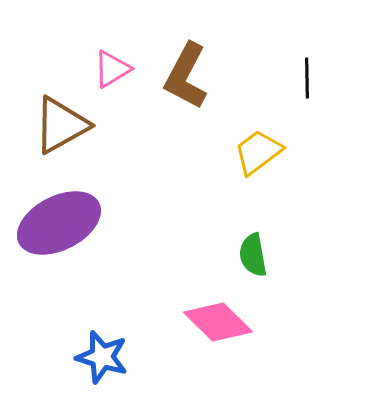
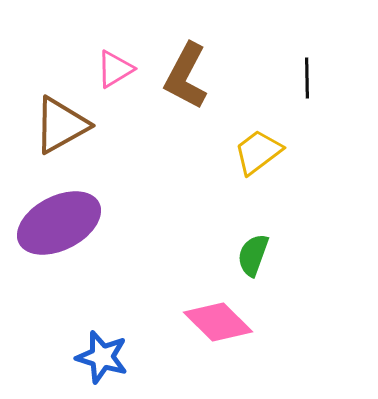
pink triangle: moved 3 px right
green semicircle: rotated 30 degrees clockwise
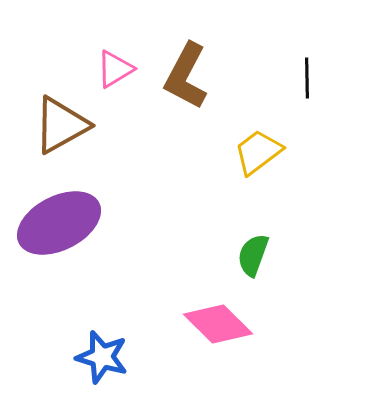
pink diamond: moved 2 px down
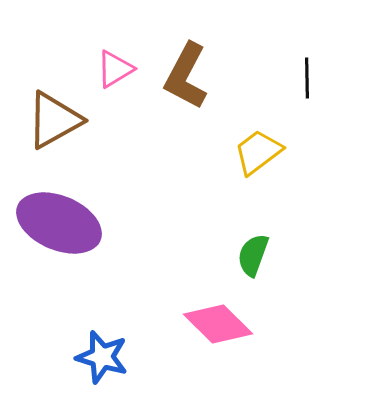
brown triangle: moved 7 px left, 5 px up
purple ellipse: rotated 50 degrees clockwise
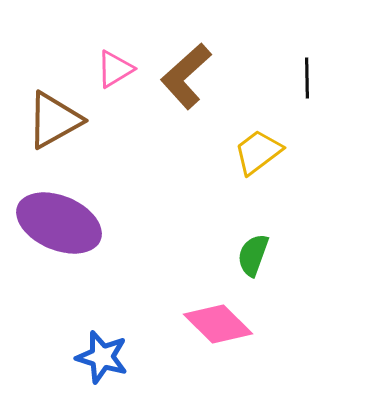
brown L-shape: rotated 20 degrees clockwise
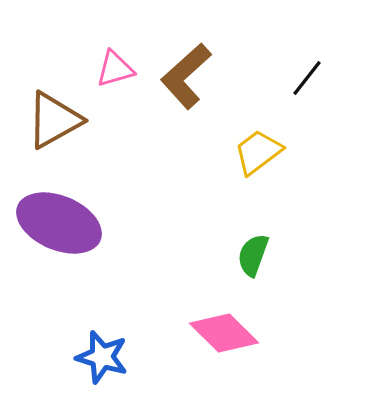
pink triangle: rotated 15 degrees clockwise
black line: rotated 39 degrees clockwise
pink diamond: moved 6 px right, 9 px down
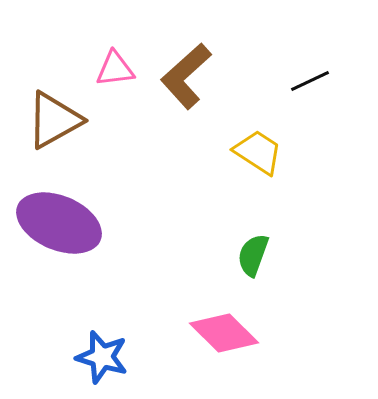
pink triangle: rotated 9 degrees clockwise
black line: moved 3 px right, 3 px down; rotated 27 degrees clockwise
yellow trapezoid: rotated 70 degrees clockwise
